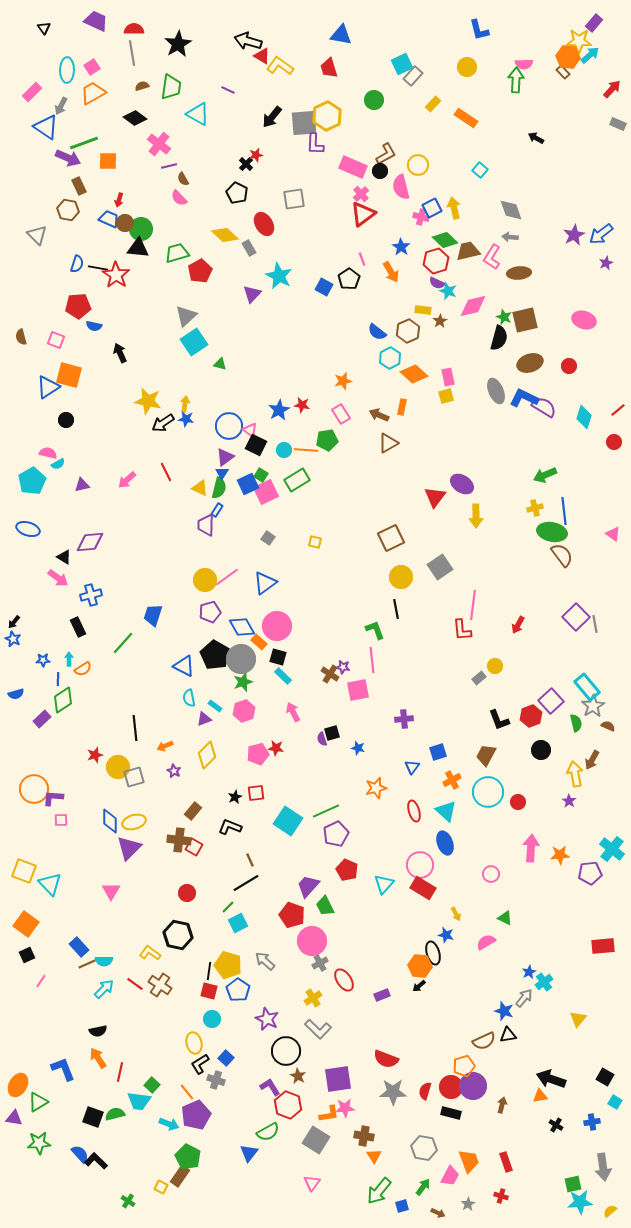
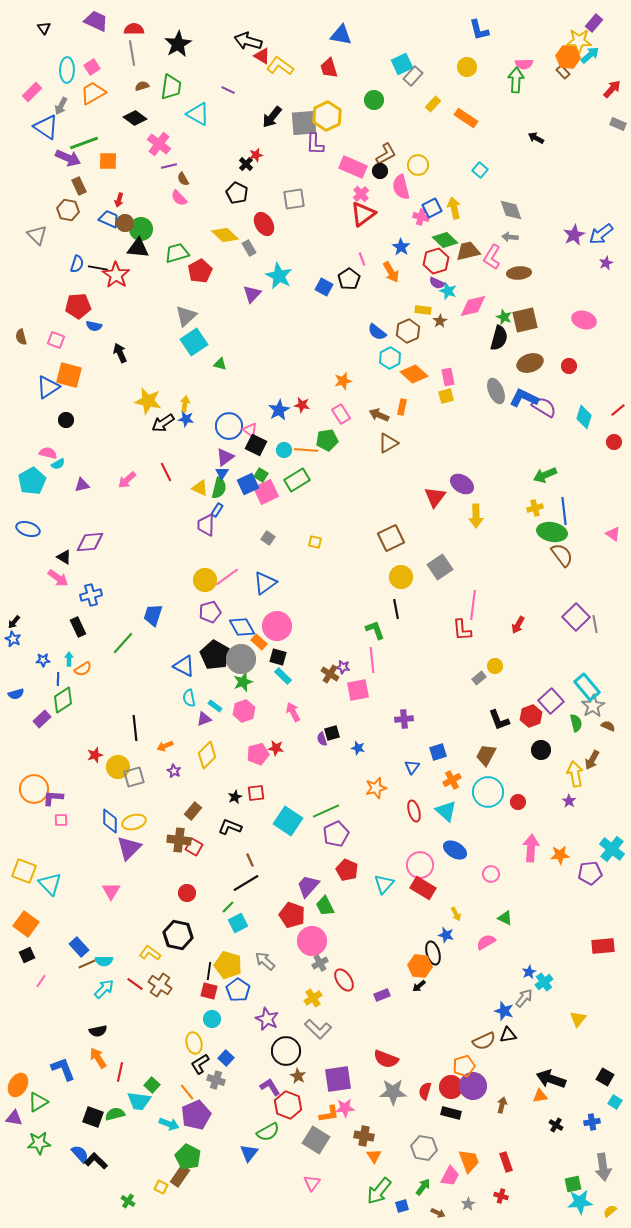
blue ellipse at (445, 843): moved 10 px right, 7 px down; rotated 40 degrees counterclockwise
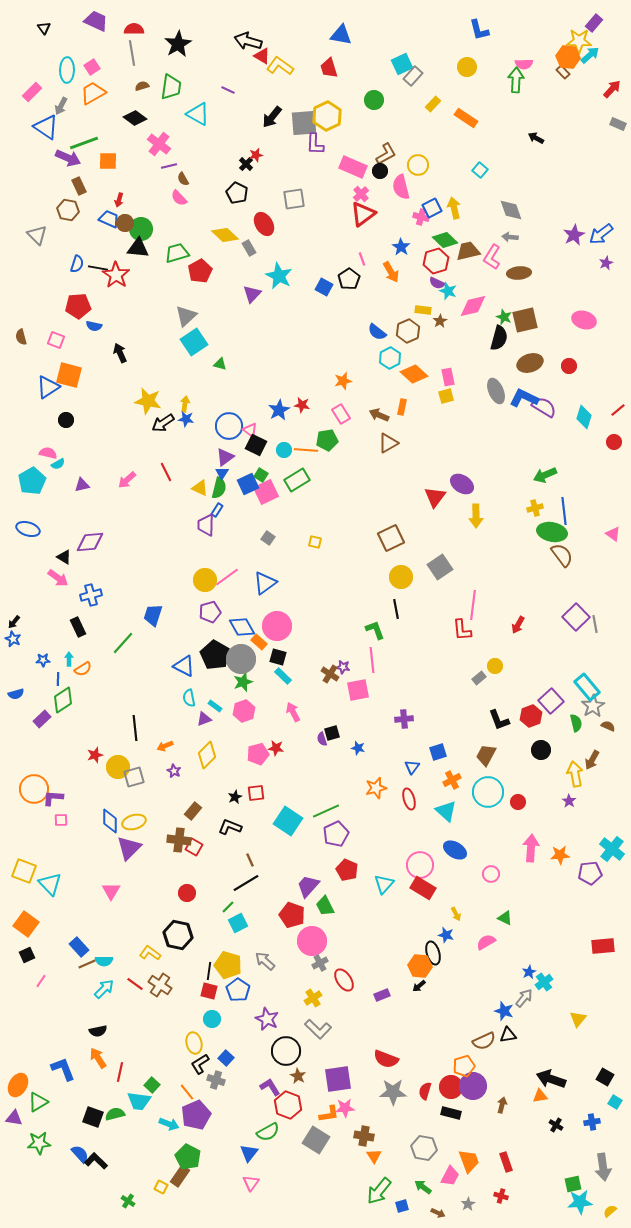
red ellipse at (414, 811): moved 5 px left, 12 px up
pink triangle at (312, 1183): moved 61 px left
green arrow at (423, 1187): rotated 90 degrees counterclockwise
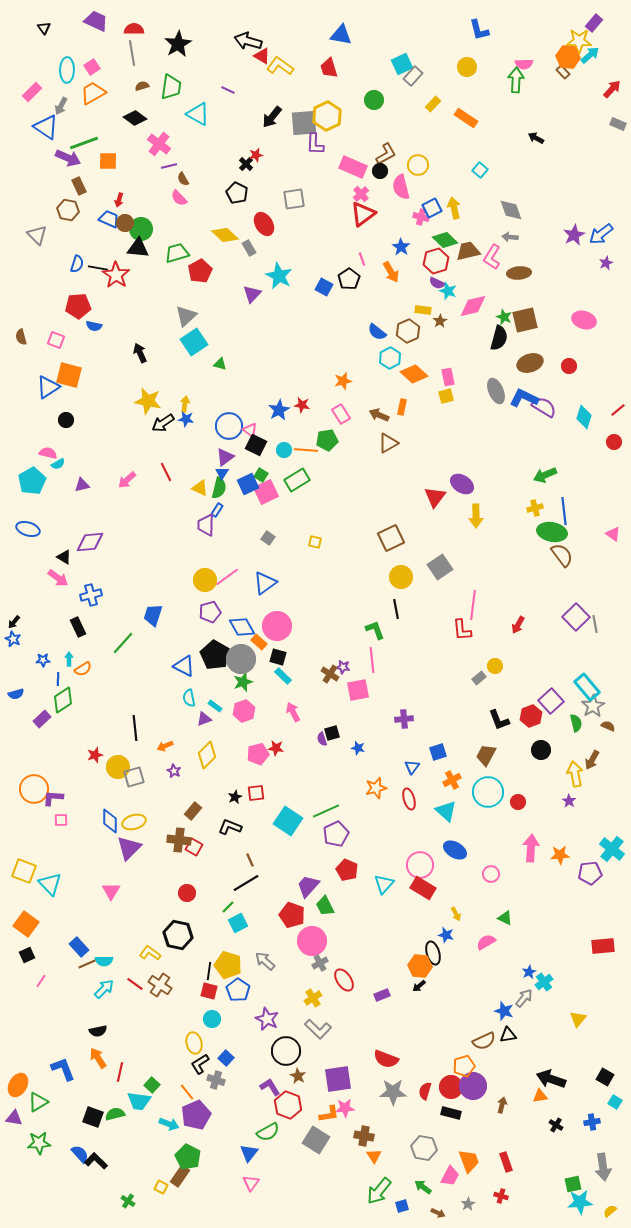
black arrow at (120, 353): moved 20 px right
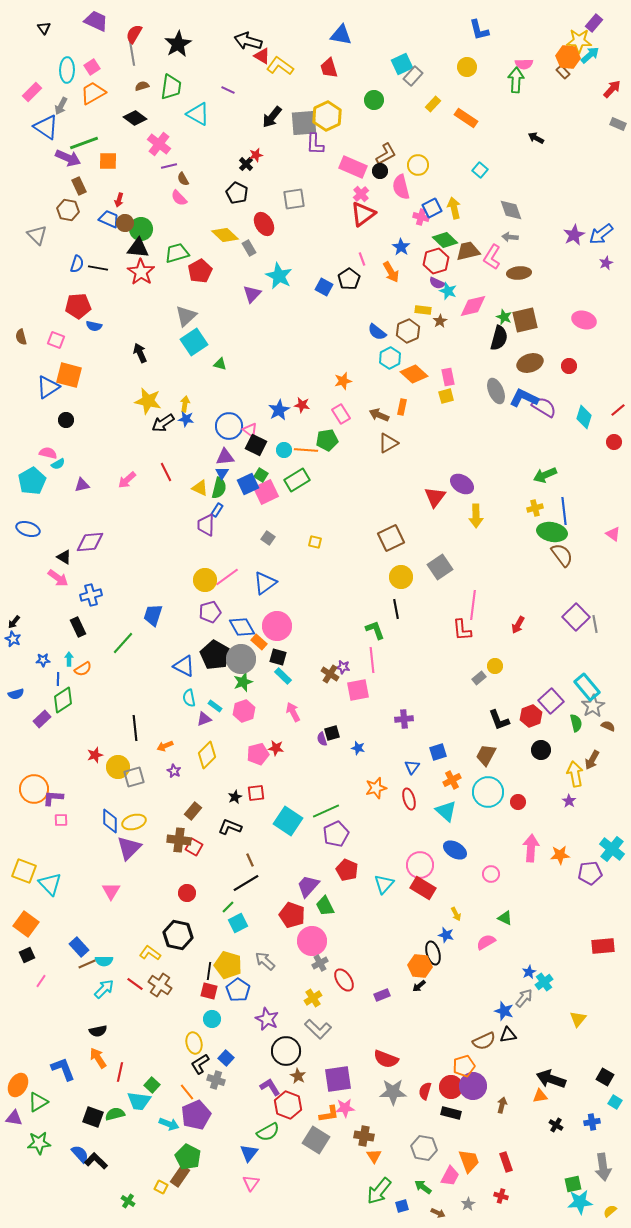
red semicircle at (134, 29): moved 5 px down; rotated 60 degrees counterclockwise
red star at (116, 275): moved 25 px right, 3 px up
purple triangle at (225, 457): rotated 30 degrees clockwise
